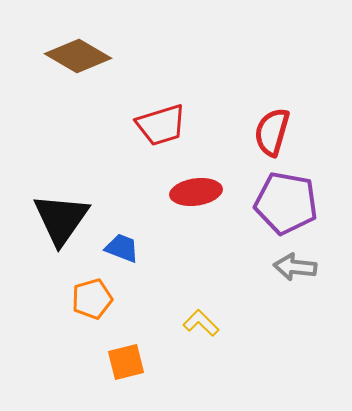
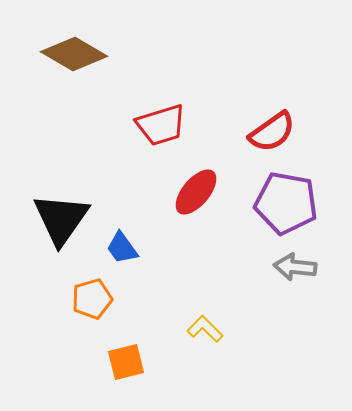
brown diamond: moved 4 px left, 2 px up
red semicircle: rotated 141 degrees counterclockwise
red ellipse: rotated 42 degrees counterclockwise
blue trapezoid: rotated 147 degrees counterclockwise
yellow L-shape: moved 4 px right, 6 px down
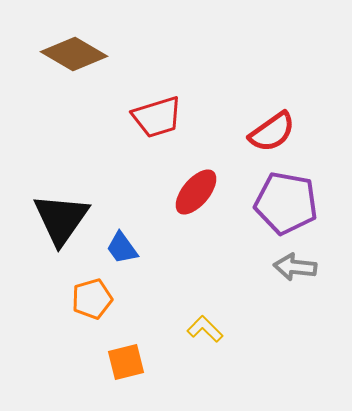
red trapezoid: moved 4 px left, 8 px up
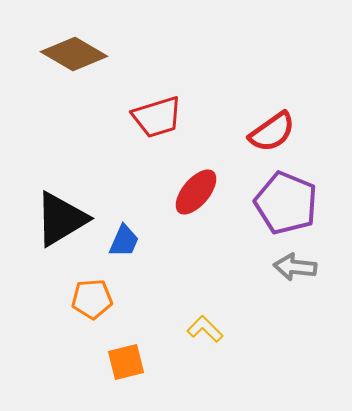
purple pentagon: rotated 12 degrees clockwise
black triangle: rotated 24 degrees clockwise
blue trapezoid: moved 2 px right, 7 px up; rotated 120 degrees counterclockwise
orange pentagon: rotated 12 degrees clockwise
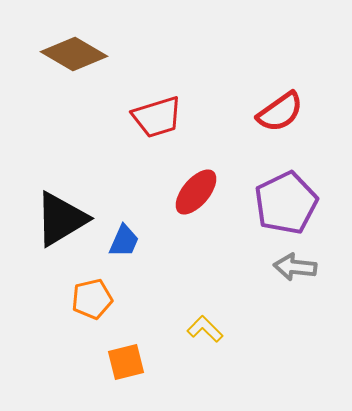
red semicircle: moved 8 px right, 20 px up
purple pentagon: rotated 24 degrees clockwise
orange pentagon: rotated 9 degrees counterclockwise
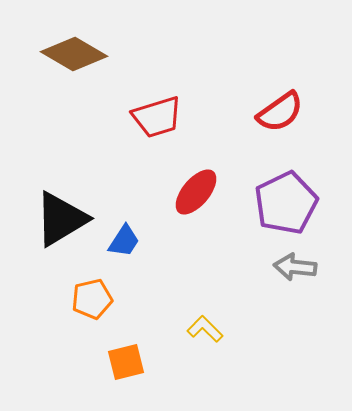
blue trapezoid: rotated 9 degrees clockwise
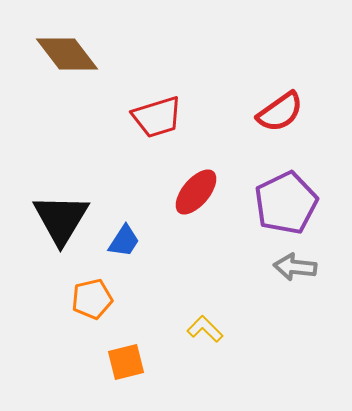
brown diamond: moved 7 px left; rotated 22 degrees clockwise
black triangle: rotated 28 degrees counterclockwise
